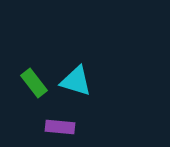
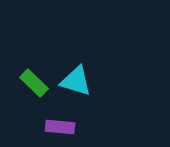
green rectangle: rotated 8 degrees counterclockwise
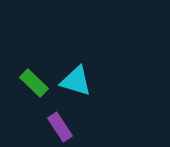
purple rectangle: rotated 52 degrees clockwise
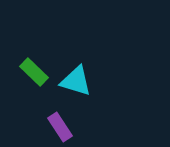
green rectangle: moved 11 px up
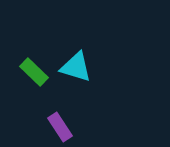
cyan triangle: moved 14 px up
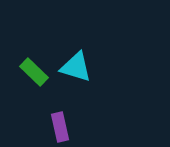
purple rectangle: rotated 20 degrees clockwise
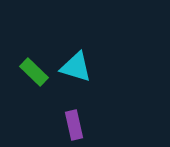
purple rectangle: moved 14 px right, 2 px up
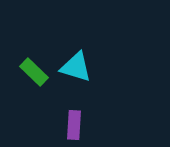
purple rectangle: rotated 16 degrees clockwise
